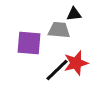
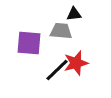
gray trapezoid: moved 2 px right, 1 px down
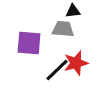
black triangle: moved 1 px left, 3 px up
gray trapezoid: moved 2 px right, 2 px up
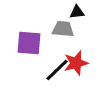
black triangle: moved 4 px right, 1 px down
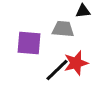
black triangle: moved 6 px right, 1 px up
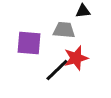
gray trapezoid: moved 1 px right, 1 px down
red star: moved 5 px up
